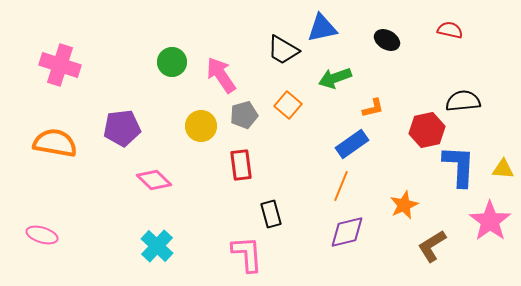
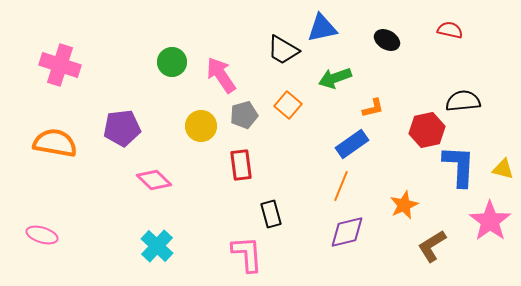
yellow triangle: rotated 10 degrees clockwise
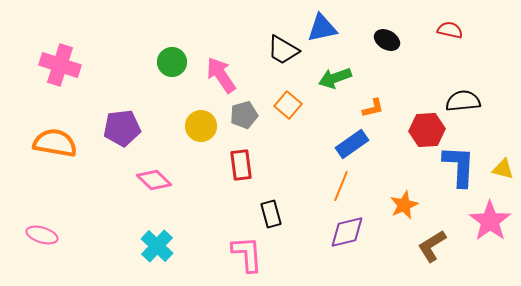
red hexagon: rotated 8 degrees clockwise
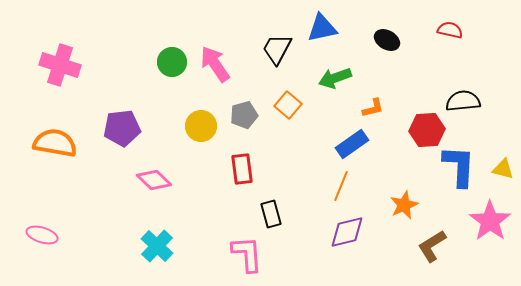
black trapezoid: moved 6 px left, 1 px up; rotated 88 degrees clockwise
pink arrow: moved 6 px left, 11 px up
red rectangle: moved 1 px right, 4 px down
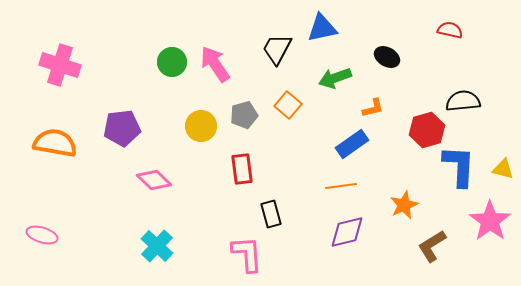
black ellipse: moved 17 px down
red hexagon: rotated 12 degrees counterclockwise
orange line: rotated 60 degrees clockwise
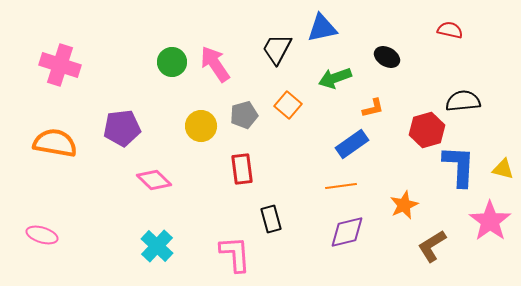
black rectangle: moved 5 px down
pink L-shape: moved 12 px left
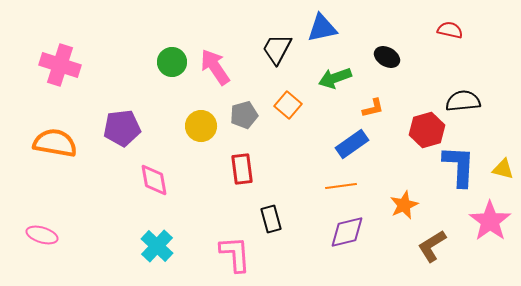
pink arrow: moved 3 px down
pink diamond: rotated 36 degrees clockwise
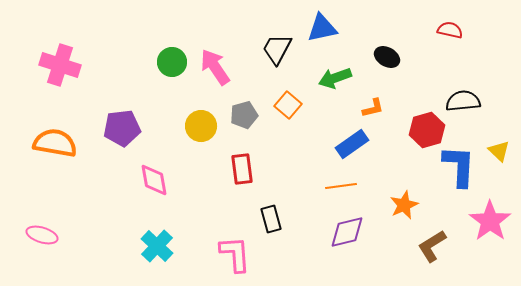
yellow triangle: moved 4 px left, 18 px up; rotated 30 degrees clockwise
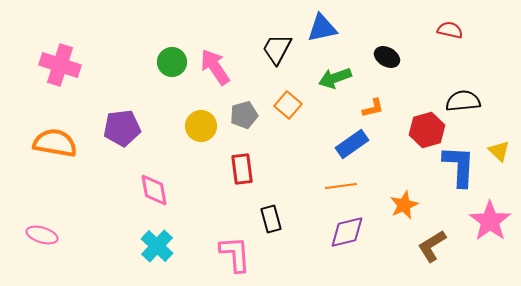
pink diamond: moved 10 px down
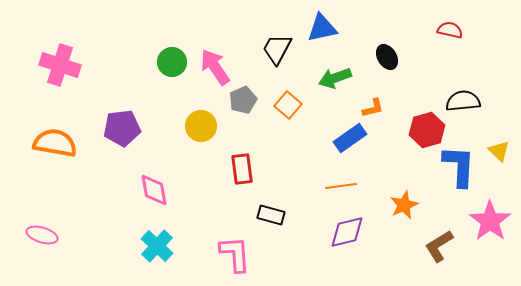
black ellipse: rotated 30 degrees clockwise
gray pentagon: moved 1 px left, 15 px up; rotated 8 degrees counterclockwise
blue rectangle: moved 2 px left, 6 px up
black rectangle: moved 4 px up; rotated 60 degrees counterclockwise
brown L-shape: moved 7 px right
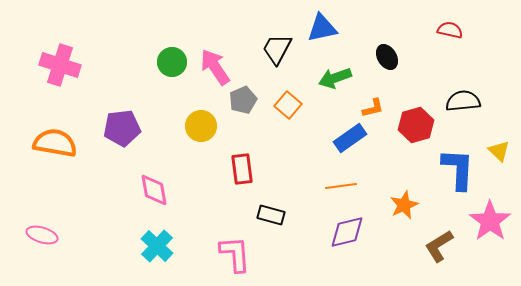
red hexagon: moved 11 px left, 5 px up
blue L-shape: moved 1 px left, 3 px down
